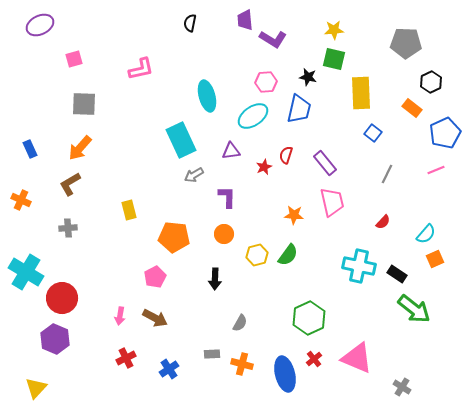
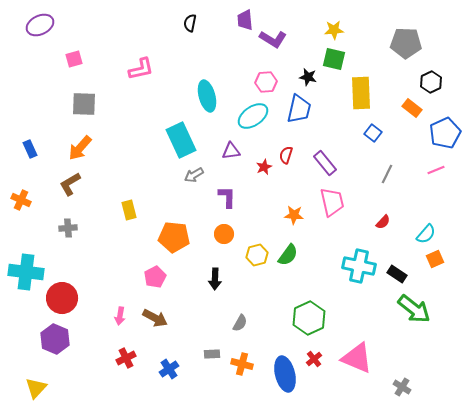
cyan cross at (26, 272): rotated 24 degrees counterclockwise
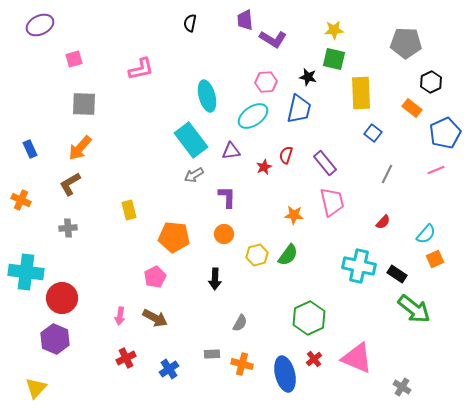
cyan rectangle at (181, 140): moved 10 px right; rotated 12 degrees counterclockwise
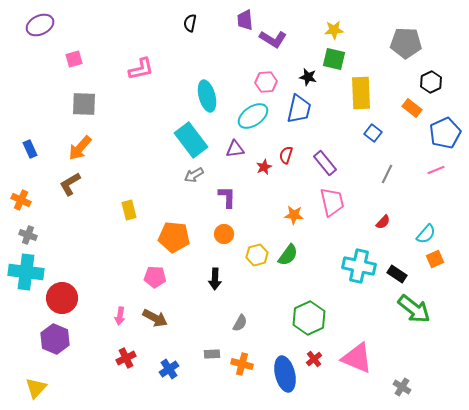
purple triangle at (231, 151): moved 4 px right, 2 px up
gray cross at (68, 228): moved 40 px left, 7 px down; rotated 24 degrees clockwise
pink pentagon at (155, 277): rotated 30 degrees clockwise
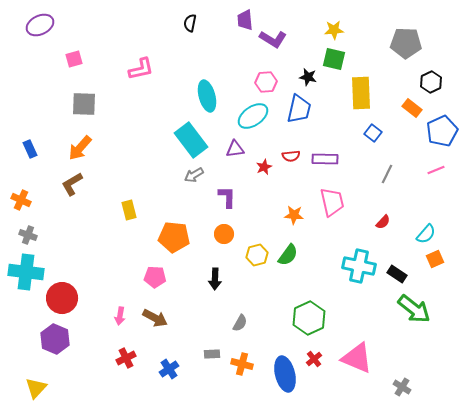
blue pentagon at (445, 133): moved 3 px left, 2 px up
red semicircle at (286, 155): moved 5 px right, 1 px down; rotated 114 degrees counterclockwise
purple rectangle at (325, 163): moved 4 px up; rotated 50 degrees counterclockwise
brown L-shape at (70, 184): moved 2 px right
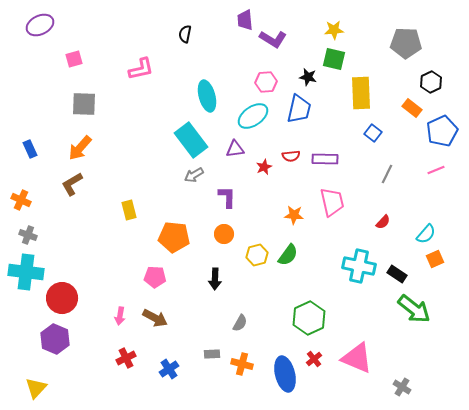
black semicircle at (190, 23): moved 5 px left, 11 px down
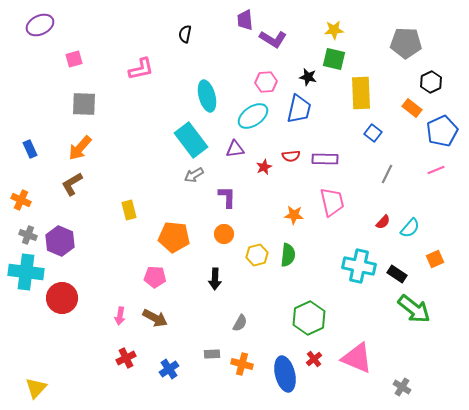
cyan semicircle at (426, 234): moved 16 px left, 6 px up
green semicircle at (288, 255): rotated 30 degrees counterclockwise
purple hexagon at (55, 339): moved 5 px right, 98 px up
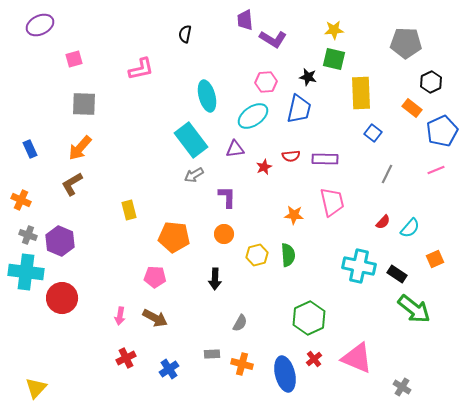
green semicircle at (288, 255): rotated 10 degrees counterclockwise
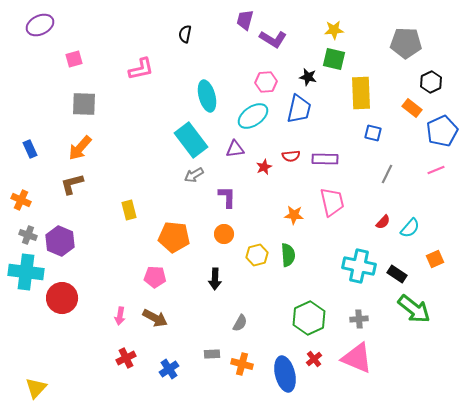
purple trapezoid at (245, 20): rotated 20 degrees clockwise
blue square at (373, 133): rotated 24 degrees counterclockwise
brown L-shape at (72, 184): rotated 15 degrees clockwise
gray cross at (402, 387): moved 43 px left, 68 px up; rotated 36 degrees counterclockwise
